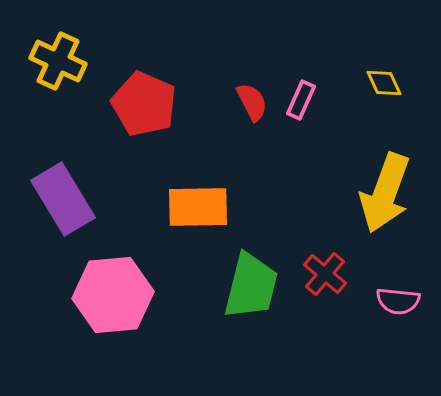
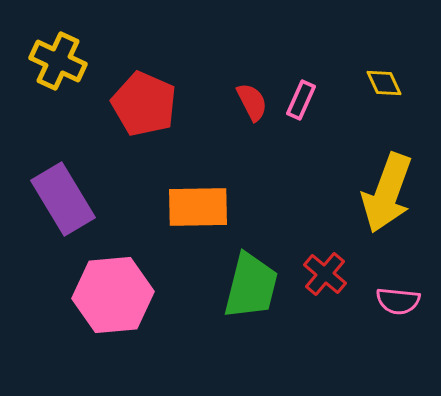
yellow arrow: moved 2 px right
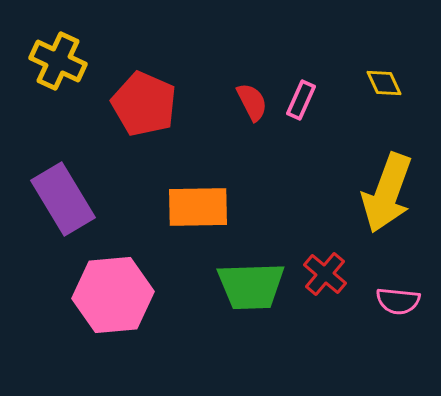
green trapezoid: rotated 74 degrees clockwise
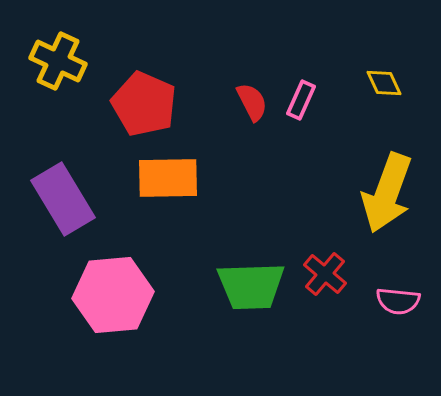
orange rectangle: moved 30 px left, 29 px up
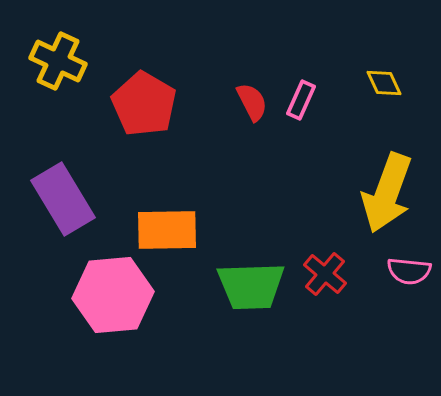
red pentagon: rotated 6 degrees clockwise
orange rectangle: moved 1 px left, 52 px down
pink semicircle: moved 11 px right, 30 px up
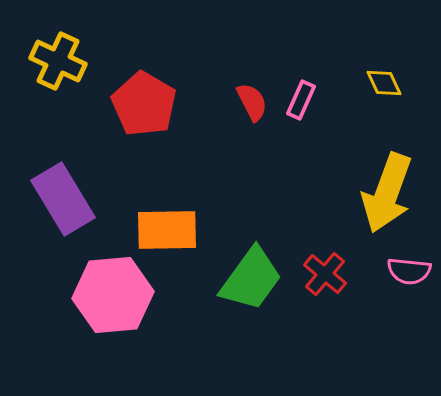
green trapezoid: moved 7 px up; rotated 52 degrees counterclockwise
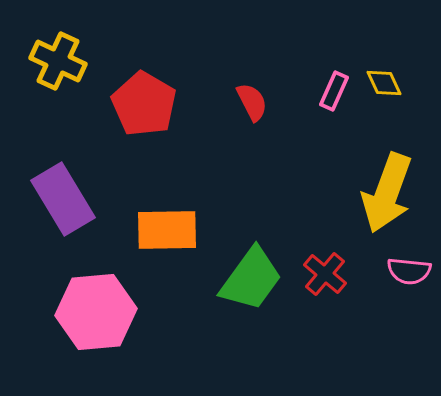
pink rectangle: moved 33 px right, 9 px up
pink hexagon: moved 17 px left, 17 px down
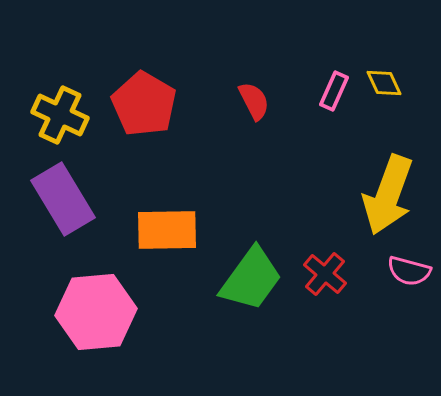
yellow cross: moved 2 px right, 54 px down
red semicircle: moved 2 px right, 1 px up
yellow arrow: moved 1 px right, 2 px down
pink semicircle: rotated 9 degrees clockwise
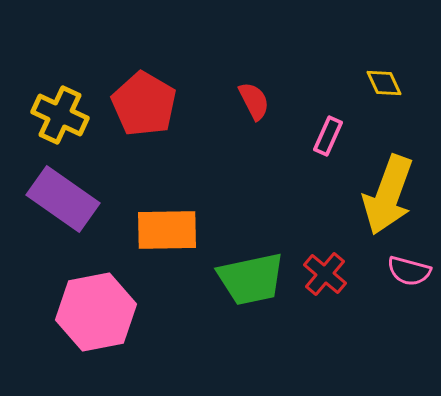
pink rectangle: moved 6 px left, 45 px down
purple rectangle: rotated 24 degrees counterclockwise
green trapezoid: rotated 42 degrees clockwise
pink hexagon: rotated 6 degrees counterclockwise
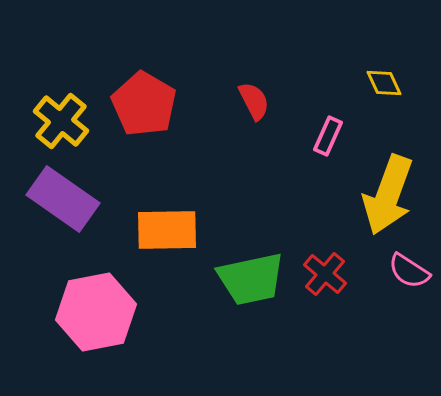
yellow cross: moved 1 px right, 6 px down; rotated 14 degrees clockwise
pink semicircle: rotated 18 degrees clockwise
